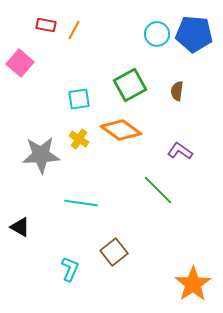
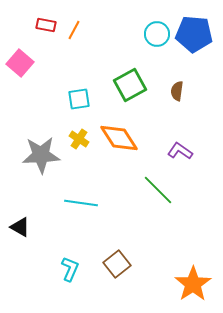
orange diamond: moved 2 px left, 8 px down; rotated 21 degrees clockwise
brown square: moved 3 px right, 12 px down
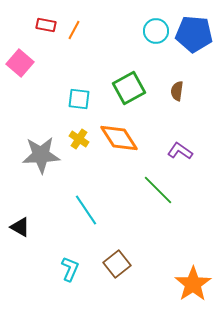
cyan circle: moved 1 px left, 3 px up
green square: moved 1 px left, 3 px down
cyan square: rotated 15 degrees clockwise
cyan line: moved 5 px right, 7 px down; rotated 48 degrees clockwise
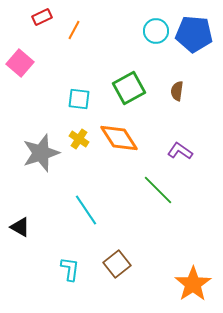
red rectangle: moved 4 px left, 8 px up; rotated 36 degrees counterclockwise
gray star: moved 2 px up; rotated 15 degrees counterclockwise
cyan L-shape: rotated 15 degrees counterclockwise
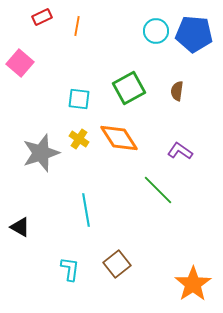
orange line: moved 3 px right, 4 px up; rotated 18 degrees counterclockwise
cyan line: rotated 24 degrees clockwise
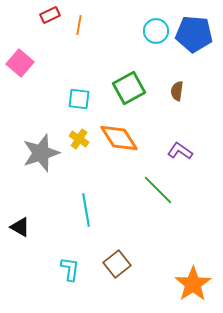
red rectangle: moved 8 px right, 2 px up
orange line: moved 2 px right, 1 px up
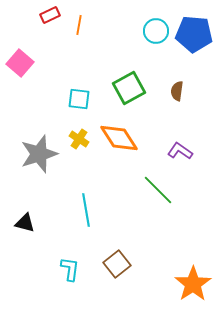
gray star: moved 2 px left, 1 px down
black triangle: moved 5 px right, 4 px up; rotated 15 degrees counterclockwise
